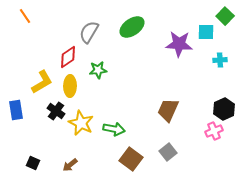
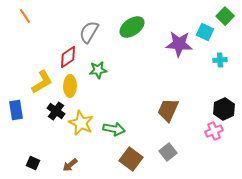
cyan square: moved 1 px left; rotated 24 degrees clockwise
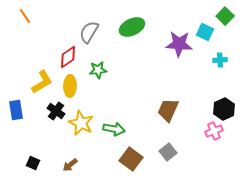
green ellipse: rotated 10 degrees clockwise
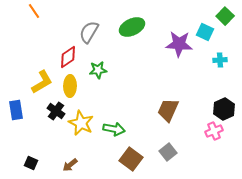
orange line: moved 9 px right, 5 px up
black square: moved 2 px left
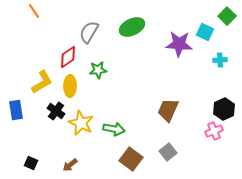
green square: moved 2 px right
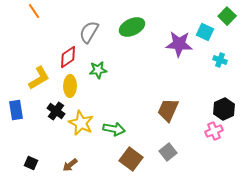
cyan cross: rotated 24 degrees clockwise
yellow L-shape: moved 3 px left, 4 px up
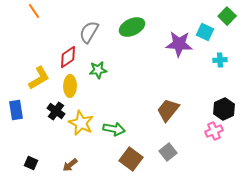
cyan cross: rotated 24 degrees counterclockwise
brown trapezoid: rotated 15 degrees clockwise
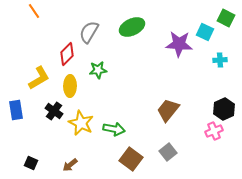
green square: moved 1 px left, 2 px down; rotated 18 degrees counterclockwise
red diamond: moved 1 px left, 3 px up; rotated 10 degrees counterclockwise
black cross: moved 2 px left
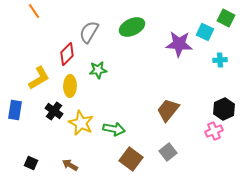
blue rectangle: moved 1 px left; rotated 18 degrees clockwise
brown arrow: rotated 70 degrees clockwise
